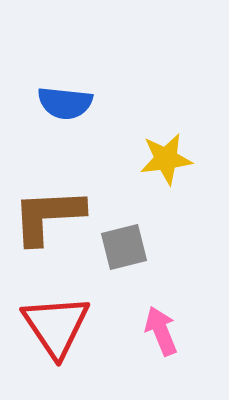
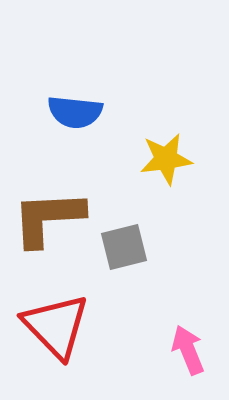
blue semicircle: moved 10 px right, 9 px down
brown L-shape: moved 2 px down
red triangle: rotated 10 degrees counterclockwise
pink arrow: moved 27 px right, 19 px down
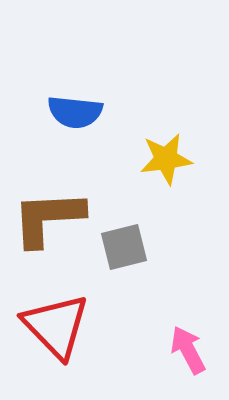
pink arrow: rotated 6 degrees counterclockwise
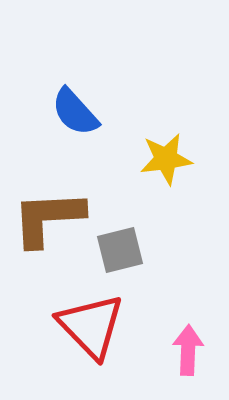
blue semicircle: rotated 42 degrees clockwise
gray square: moved 4 px left, 3 px down
red triangle: moved 35 px right
pink arrow: rotated 30 degrees clockwise
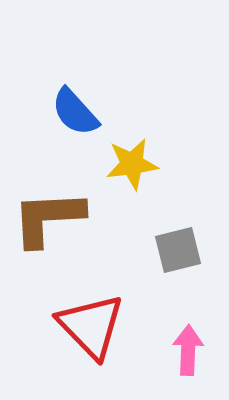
yellow star: moved 34 px left, 5 px down
gray square: moved 58 px right
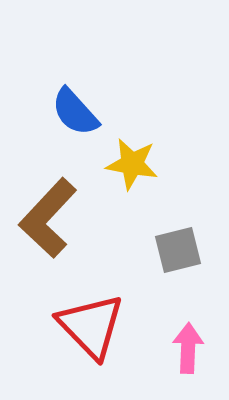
yellow star: rotated 18 degrees clockwise
brown L-shape: rotated 44 degrees counterclockwise
pink arrow: moved 2 px up
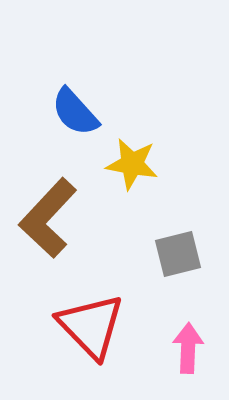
gray square: moved 4 px down
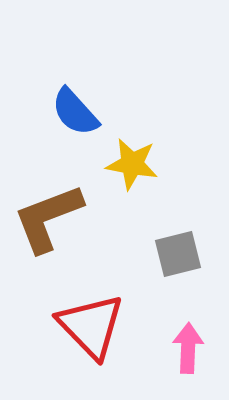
brown L-shape: rotated 26 degrees clockwise
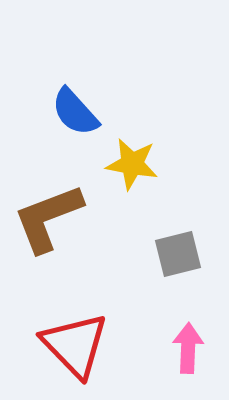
red triangle: moved 16 px left, 19 px down
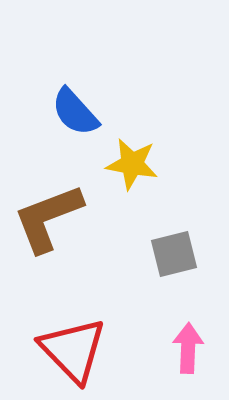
gray square: moved 4 px left
red triangle: moved 2 px left, 5 px down
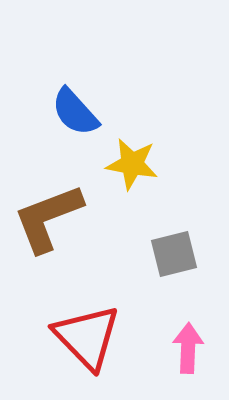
red triangle: moved 14 px right, 13 px up
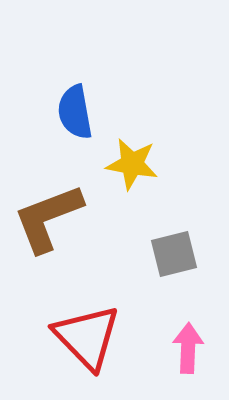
blue semicircle: rotated 32 degrees clockwise
